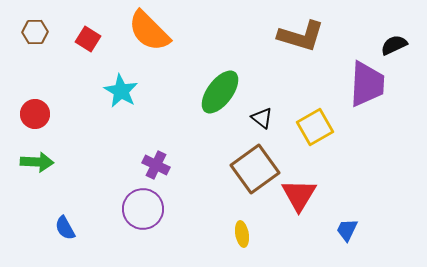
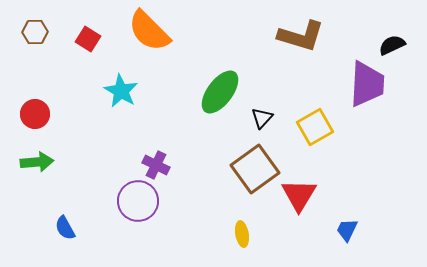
black semicircle: moved 2 px left
black triangle: rotated 35 degrees clockwise
green arrow: rotated 8 degrees counterclockwise
purple circle: moved 5 px left, 8 px up
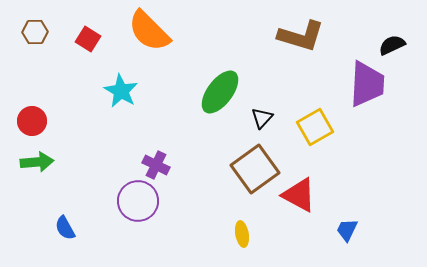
red circle: moved 3 px left, 7 px down
red triangle: rotated 33 degrees counterclockwise
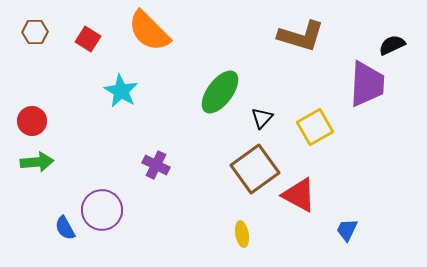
purple circle: moved 36 px left, 9 px down
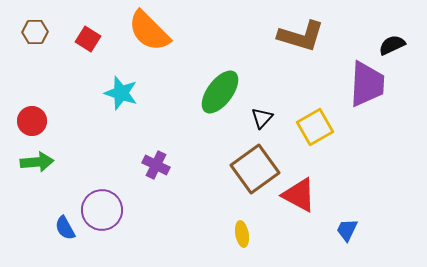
cyan star: moved 2 px down; rotated 12 degrees counterclockwise
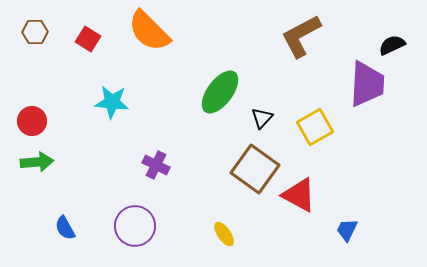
brown L-shape: rotated 135 degrees clockwise
cyan star: moved 9 px left, 9 px down; rotated 12 degrees counterclockwise
brown square: rotated 18 degrees counterclockwise
purple circle: moved 33 px right, 16 px down
yellow ellipse: moved 18 px left; rotated 25 degrees counterclockwise
